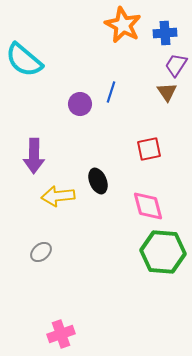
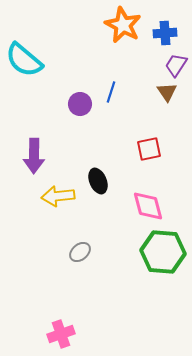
gray ellipse: moved 39 px right
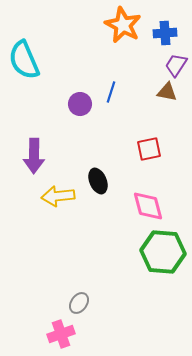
cyan semicircle: rotated 27 degrees clockwise
brown triangle: rotated 45 degrees counterclockwise
gray ellipse: moved 1 px left, 51 px down; rotated 15 degrees counterclockwise
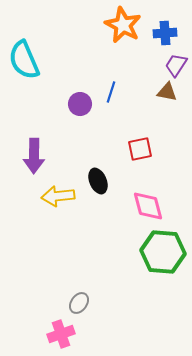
red square: moved 9 px left
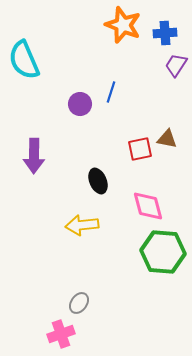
orange star: rotated 6 degrees counterclockwise
brown triangle: moved 47 px down
yellow arrow: moved 24 px right, 29 px down
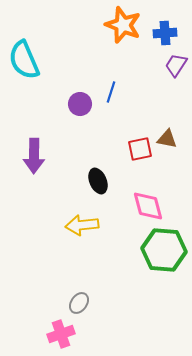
green hexagon: moved 1 px right, 2 px up
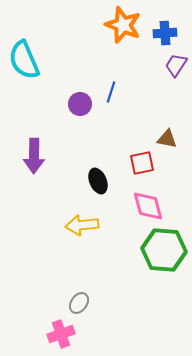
red square: moved 2 px right, 14 px down
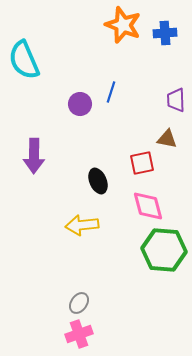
purple trapezoid: moved 35 px down; rotated 35 degrees counterclockwise
pink cross: moved 18 px right
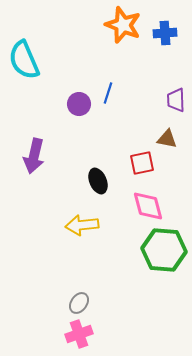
blue line: moved 3 px left, 1 px down
purple circle: moved 1 px left
purple arrow: rotated 12 degrees clockwise
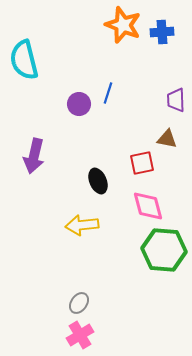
blue cross: moved 3 px left, 1 px up
cyan semicircle: rotated 9 degrees clockwise
pink cross: moved 1 px right, 1 px down; rotated 12 degrees counterclockwise
